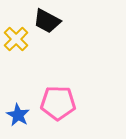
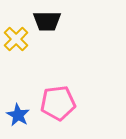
black trapezoid: rotated 28 degrees counterclockwise
pink pentagon: rotated 8 degrees counterclockwise
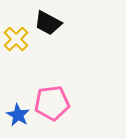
black trapezoid: moved 1 px right, 2 px down; rotated 28 degrees clockwise
pink pentagon: moved 6 px left
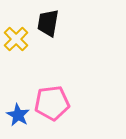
black trapezoid: rotated 72 degrees clockwise
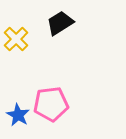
black trapezoid: moved 12 px right; rotated 48 degrees clockwise
pink pentagon: moved 1 px left, 1 px down
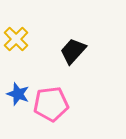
black trapezoid: moved 13 px right, 28 px down; rotated 16 degrees counterclockwise
blue star: moved 21 px up; rotated 10 degrees counterclockwise
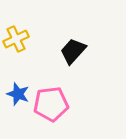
yellow cross: rotated 20 degrees clockwise
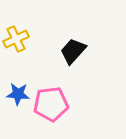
blue star: rotated 15 degrees counterclockwise
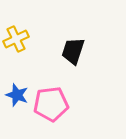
black trapezoid: rotated 24 degrees counterclockwise
blue star: moved 1 px left, 1 px down; rotated 15 degrees clockwise
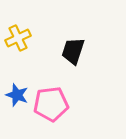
yellow cross: moved 2 px right, 1 px up
